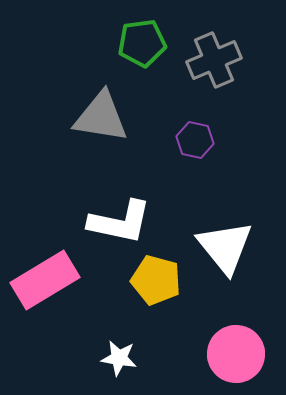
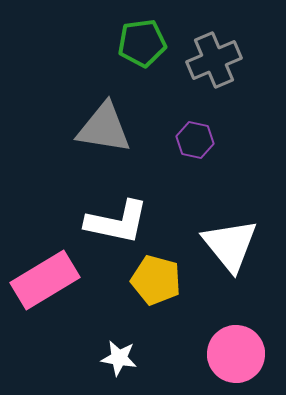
gray triangle: moved 3 px right, 11 px down
white L-shape: moved 3 px left
white triangle: moved 5 px right, 2 px up
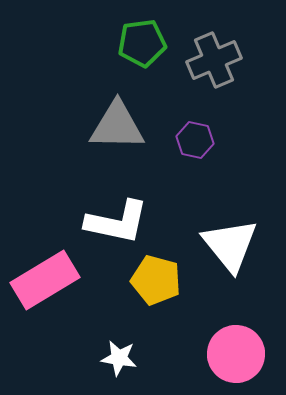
gray triangle: moved 13 px right, 2 px up; rotated 8 degrees counterclockwise
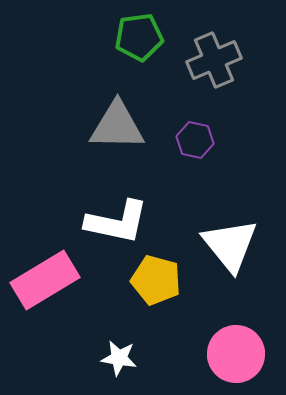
green pentagon: moved 3 px left, 6 px up
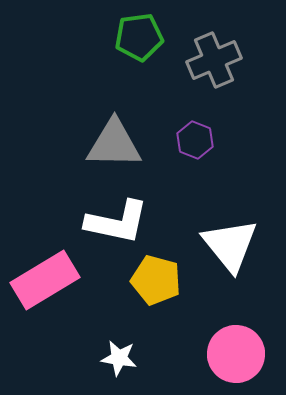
gray triangle: moved 3 px left, 18 px down
purple hexagon: rotated 9 degrees clockwise
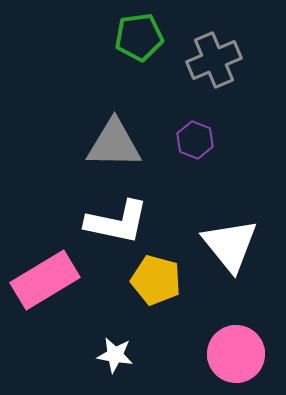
white star: moved 4 px left, 3 px up
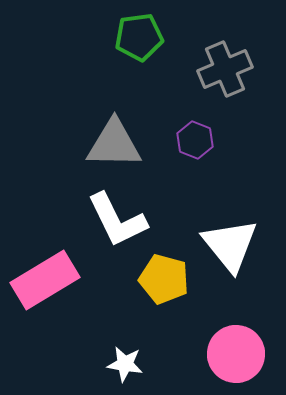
gray cross: moved 11 px right, 9 px down
white L-shape: moved 2 px up; rotated 52 degrees clockwise
yellow pentagon: moved 8 px right, 1 px up
white star: moved 10 px right, 9 px down
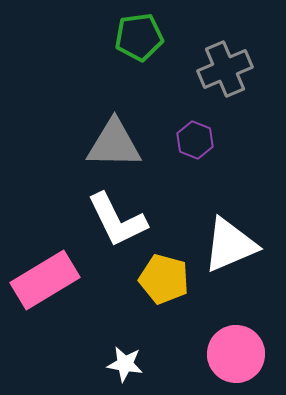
white triangle: rotated 46 degrees clockwise
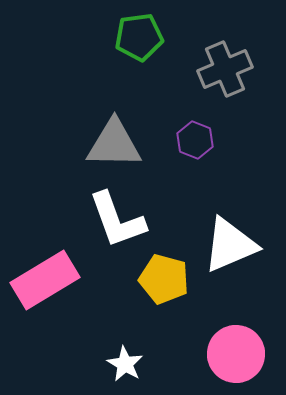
white L-shape: rotated 6 degrees clockwise
white star: rotated 21 degrees clockwise
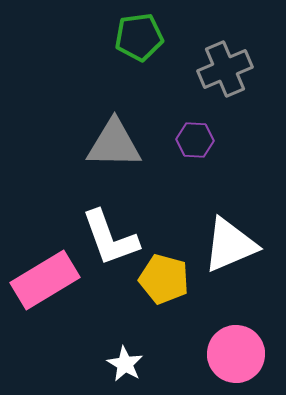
purple hexagon: rotated 18 degrees counterclockwise
white L-shape: moved 7 px left, 18 px down
